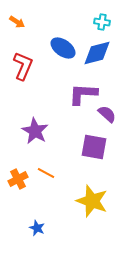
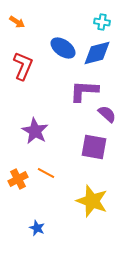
purple L-shape: moved 1 px right, 3 px up
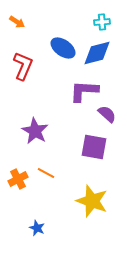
cyan cross: rotated 14 degrees counterclockwise
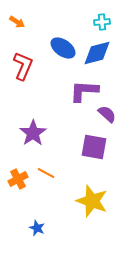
purple star: moved 2 px left, 2 px down; rotated 8 degrees clockwise
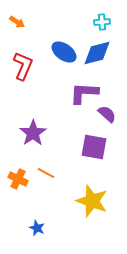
blue ellipse: moved 1 px right, 4 px down
purple L-shape: moved 2 px down
orange cross: rotated 36 degrees counterclockwise
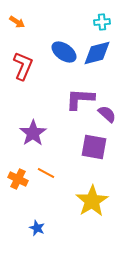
purple L-shape: moved 4 px left, 6 px down
yellow star: rotated 20 degrees clockwise
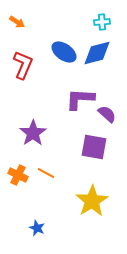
red L-shape: moved 1 px up
orange cross: moved 4 px up
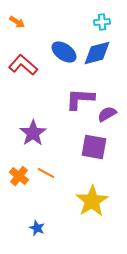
red L-shape: rotated 72 degrees counterclockwise
purple semicircle: rotated 72 degrees counterclockwise
orange cross: moved 1 px right, 1 px down; rotated 12 degrees clockwise
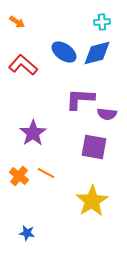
purple semicircle: rotated 144 degrees counterclockwise
blue star: moved 10 px left, 5 px down; rotated 14 degrees counterclockwise
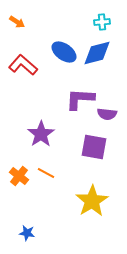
purple star: moved 8 px right, 1 px down
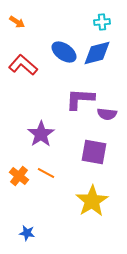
purple square: moved 5 px down
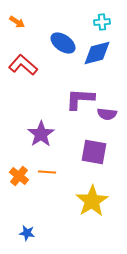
blue ellipse: moved 1 px left, 9 px up
orange line: moved 1 px right, 1 px up; rotated 24 degrees counterclockwise
